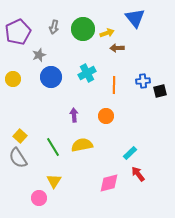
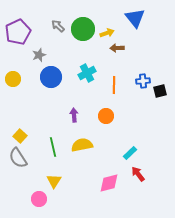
gray arrow: moved 4 px right, 1 px up; rotated 120 degrees clockwise
green line: rotated 18 degrees clockwise
pink circle: moved 1 px down
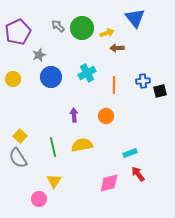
green circle: moved 1 px left, 1 px up
cyan rectangle: rotated 24 degrees clockwise
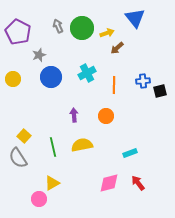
gray arrow: rotated 24 degrees clockwise
purple pentagon: rotated 20 degrees counterclockwise
brown arrow: rotated 40 degrees counterclockwise
yellow square: moved 4 px right
red arrow: moved 9 px down
yellow triangle: moved 2 px left, 2 px down; rotated 28 degrees clockwise
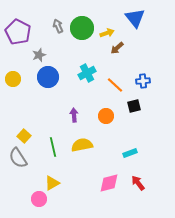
blue circle: moved 3 px left
orange line: moved 1 px right; rotated 48 degrees counterclockwise
black square: moved 26 px left, 15 px down
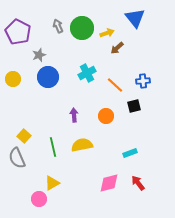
gray semicircle: moved 1 px left; rotated 10 degrees clockwise
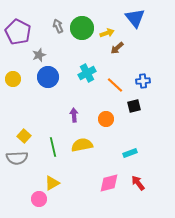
orange circle: moved 3 px down
gray semicircle: rotated 70 degrees counterclockwise
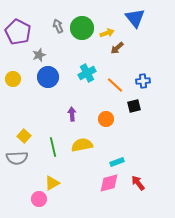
purple arrow: moved 2 px left, 1 px up
cyan rectangle: moved 13 px left, 9 px down
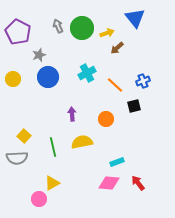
blue cross: rotated 16 degrees counterclockwise
yellow semicircle: moved 3 px up
pink diamond: rotated 20 degrees clockwise
